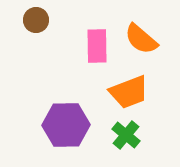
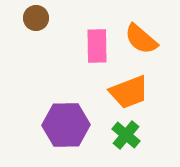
brown circle: moved 2 px up
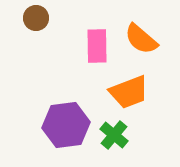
purple hexagon: rotated 6 degrees counterclockwise
green cross: moved 12 px left
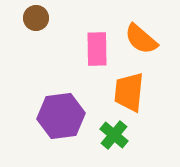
pink rectangle: moved 3 px down
orange trapezoid: rotated 117 degrees clockwise
purple hexagon: moved 5 px left, 9 px up
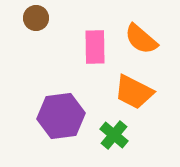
pink rectangle: moved 2 px left, 2 px up
orange trapezoid: moved 5 px right; rotated 69 degrees counterclockwise
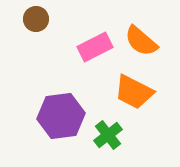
brown circle: moved 1 px down
orange semicircle: moved 2 px down
pink rectangle: rotated 64 degrees clockwise
green cross: moved 6 px left; rotated 12 degrees clockwise
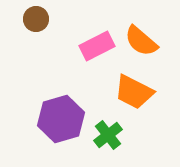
pink rectangle: moved 2 px right, 1 px up
purple hexagon: moved 3 px down; rotated 9 degrees counterclockwise
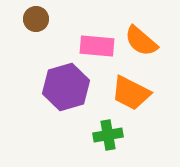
pink rectangle: rotated 32 degrees clockwise
orange trapezoid: moved 3 px left, 1 px down
purple hexagon: moved 5 px right, 32 px up
green cross: rotated 28 degrees clockwise
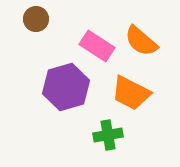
pink rectangle: rotated 28 degrees clockwise
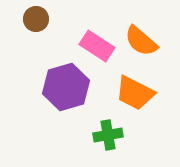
orange trapezoid: moved 4 px right
